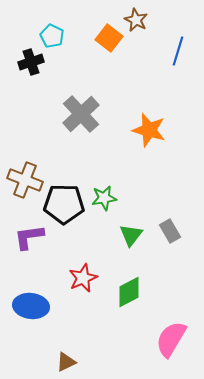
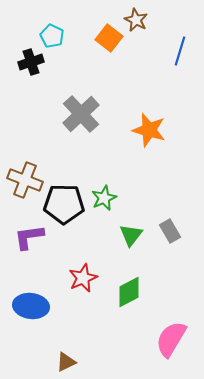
blue line: moved 2 px right
green star: rotated 15 degrees counterclockwise
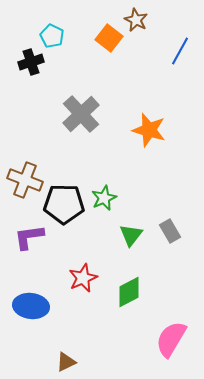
blue line: rotated 12 degrees clockwise
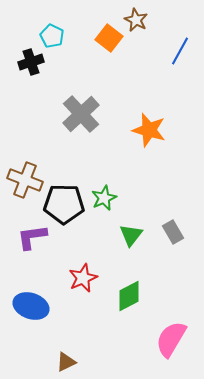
gray rectangle: moved 3 px right, 1 px down
purple L-shape: moved 3 px right
green diamond: moved 4 px down
blue ellipse: rotated 12 degrees clockwise
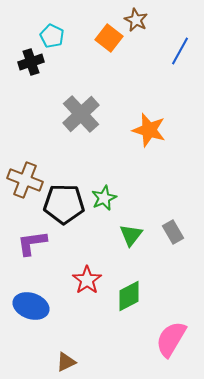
purple L-shape: moved 6 px down
red star: moved 4 px right, 2 px down; rotated 12 degrees counterclockwise
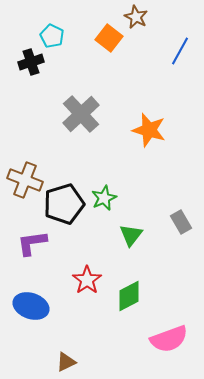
brown star: moved 3 px up
black pentagon: rotated 18 degrees counterclockwise
gray rectangle: moved 8 px right, 10 px up
pink semicircle: moved 2 px left; rotated 141 degrees counterclockwise
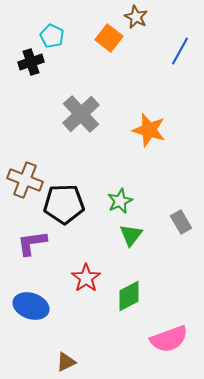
green star: moved 16 px right, 3 px down
black pentagon: rotated 15 degrees clockwise
red star: moved 1 px left, 2 px up
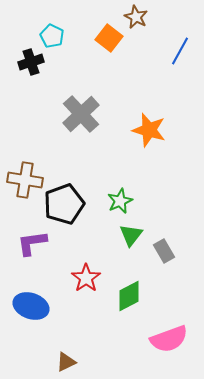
brown cross: rotated 12 degrees counterclockwise
black pentagon: rotated 18 degrees counterclockwise
gray rectangle: moved 17 px left, 29 px down
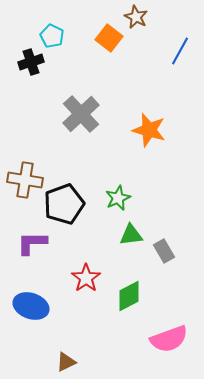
green star: moved 2 px left, 3 px up
green triangle: rotated 45 degrees clockwise
purple L-shape: rotated 8 degrees clockwise
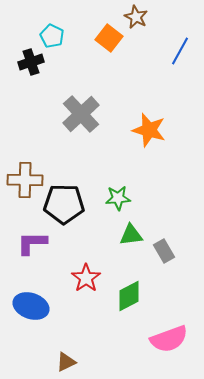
brown cross: rotated 8 degrees counterclockwise
green star: rotated 20 degrees clockwise
black pentagon: rotated 21 degrees clockwise
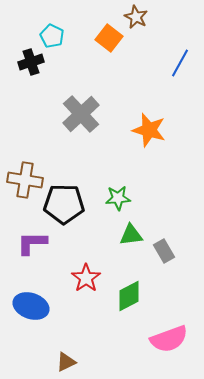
blue line: moved 12 px down
brown cross: rotated 8 degrees clockwise
